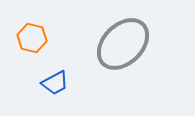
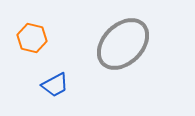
blue trapezoid: moved 2 px down
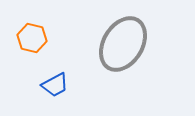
gray ellipse: rotated 14 degrees counterclockwise
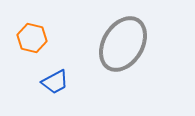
blue trapezoid: moved 3 px up
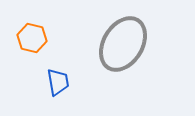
blue trapezoid: moved 3 px right; rotated 72 degrees counterclockwise
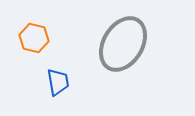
orange hexagon: moved 2 px right
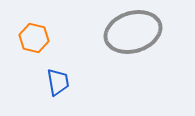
gray ellipse: moved 10 px right, 12 px up; rotated 42 degrees clockwise
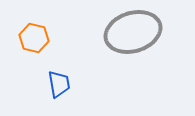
blue trapezoid: moved 1 px right, 2 px down
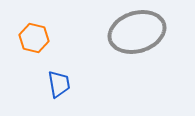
gray ellipse: moved 4 px right
